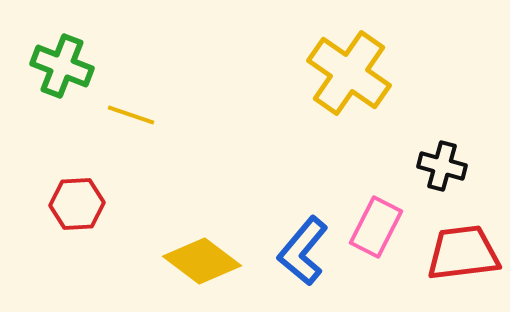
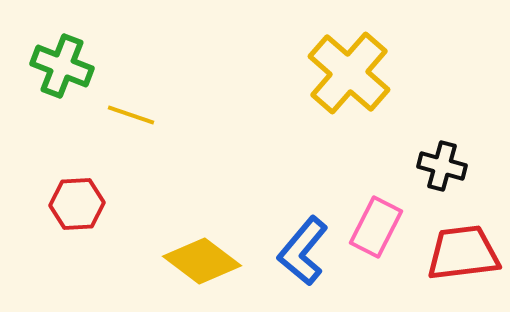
yellow cross: rotated 6 degrees clockwise
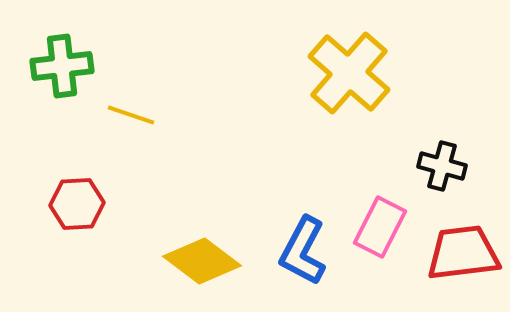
green cross: rotated 28 degrees counterclockwise
pink rectangle: moved 4 px right
blue L-shape: rotated 12 degrees counterclockwise
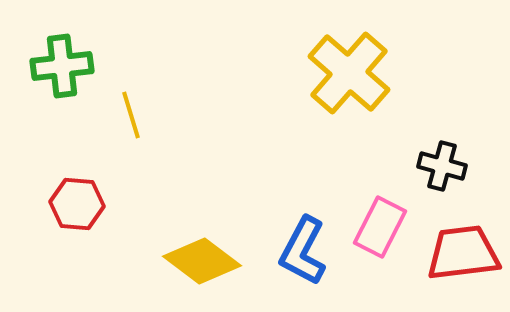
yellow line: rotated 54 degrees clockwise
red hexagon: rotated 8 degrees clockwise
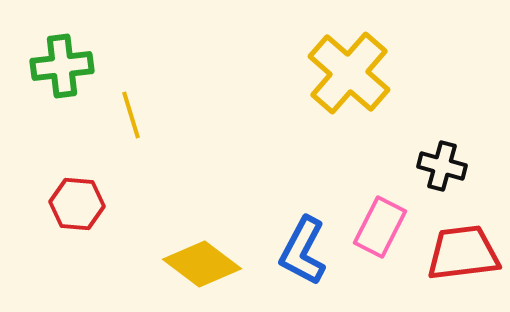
yellow diamond: moved 3 px down
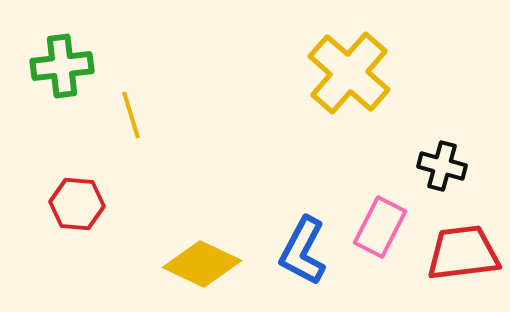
yellow diamond: rotated 12 degrees counterclockwise
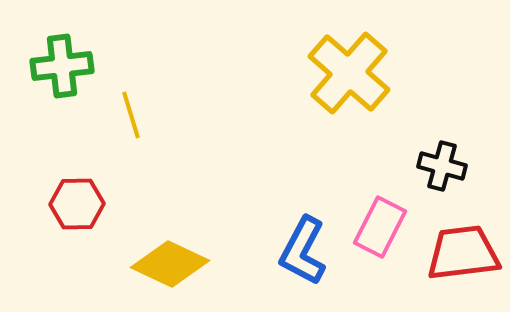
red hexagon: rotated 6 degrees counterclockwise
yellow diamond: moved 32 px left
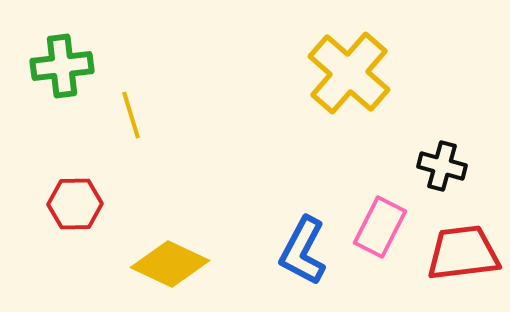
red hexagon: moved 2 px left
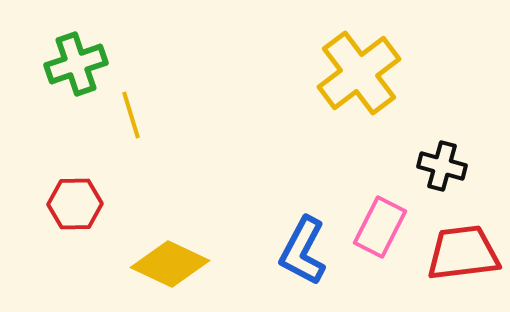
green cross: moved 14 px right, 2 px up; rotated 12 degrees counterclockwise
yellow cross: moved 10 px right; rotated 12 degrees clockwise
